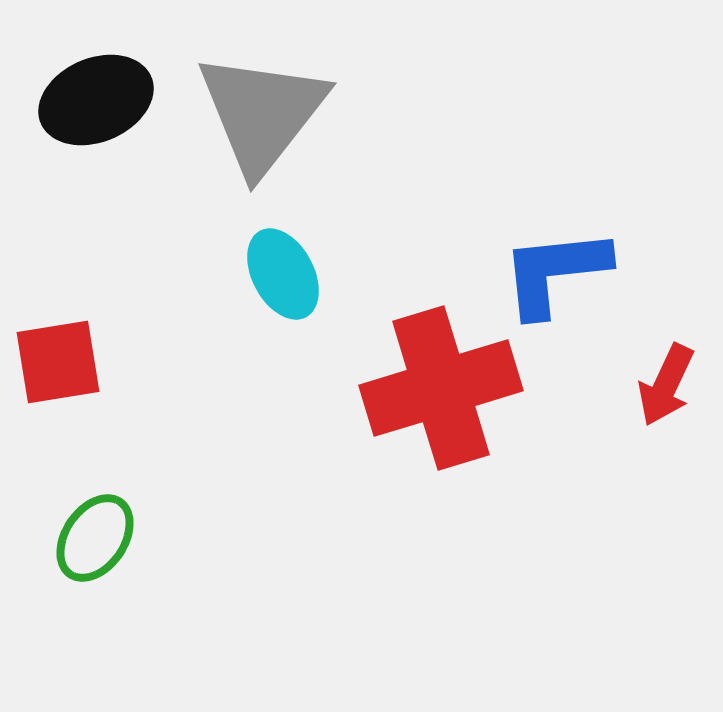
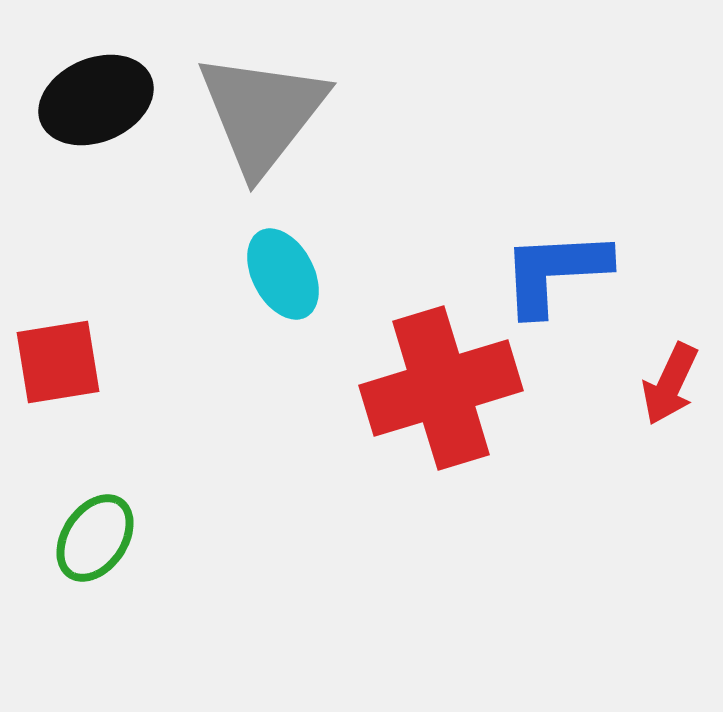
blue L-shape: rotated 3 degrees clockwise
red arrow: moved 4 px right, 1 px up
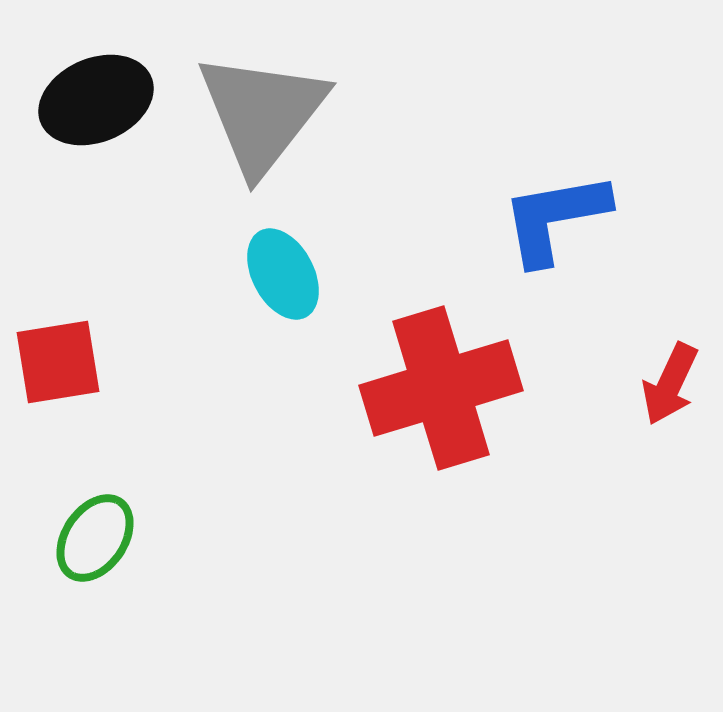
blue L-shape: moved 54 px up; rotated 7 degrees counterclockwise
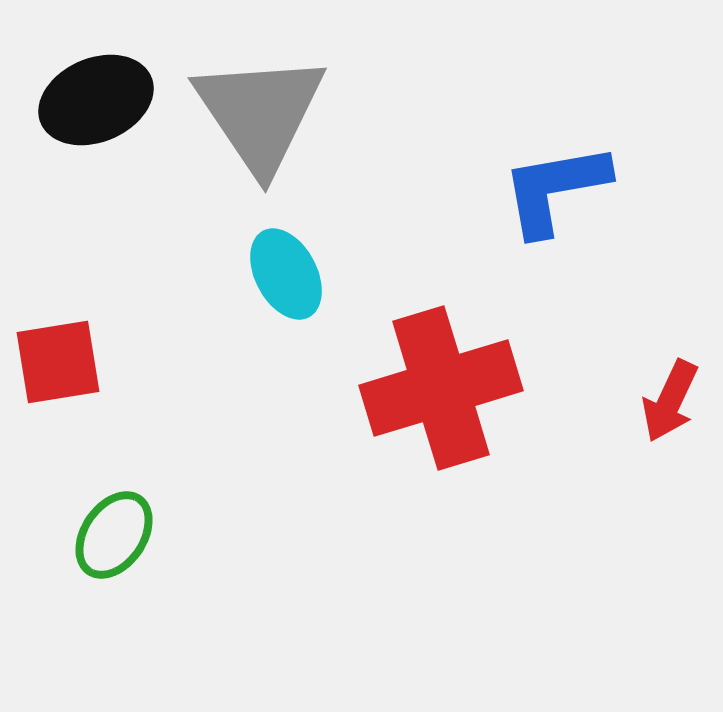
gray triangle: moved 2 px left; rotated 12 degrees counterclockwise
blue L-shape: moved 29 px up
cyan ellipse: moved 3 px right
red arrow: moved 17 px down
green ellipse: moved 19 px right, 3 px up
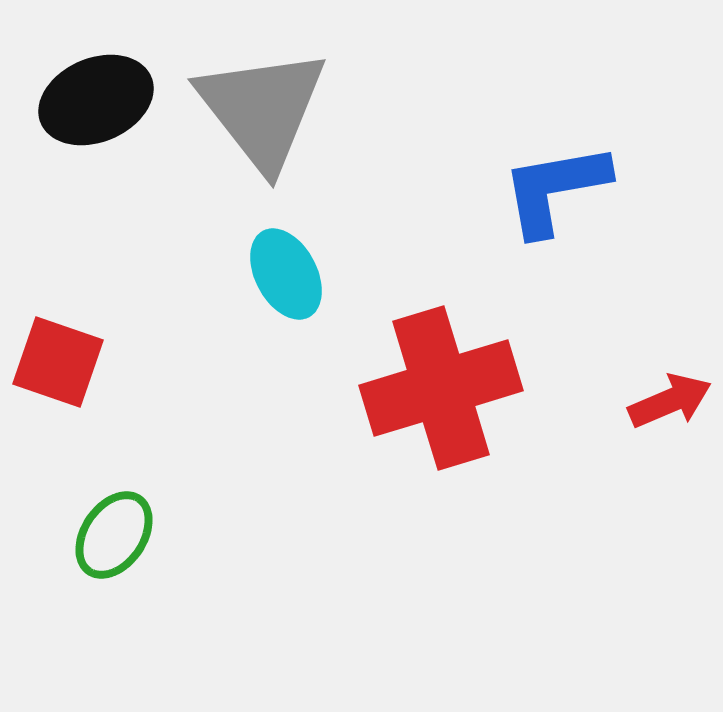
gray triangle: moved 2 px right, 4 px up; rotated 4 degrees counterclockwise
red square: rotated 28 degrees clockwise
red arrow: rotated 138 degrees counterclockwise
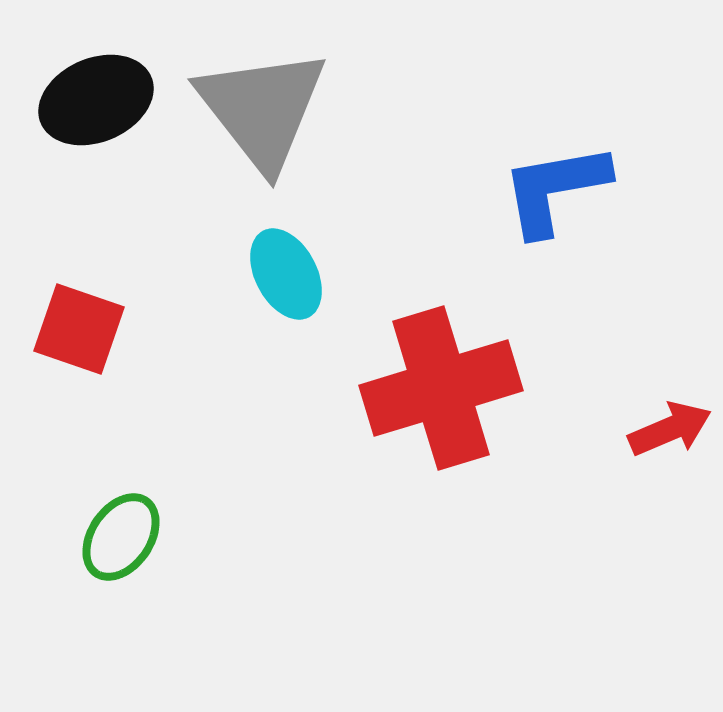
red square: moved 21 px right, 33 px up
red arrow: moved 28 px down
green ellipse: moved 7 px right, 2 px down
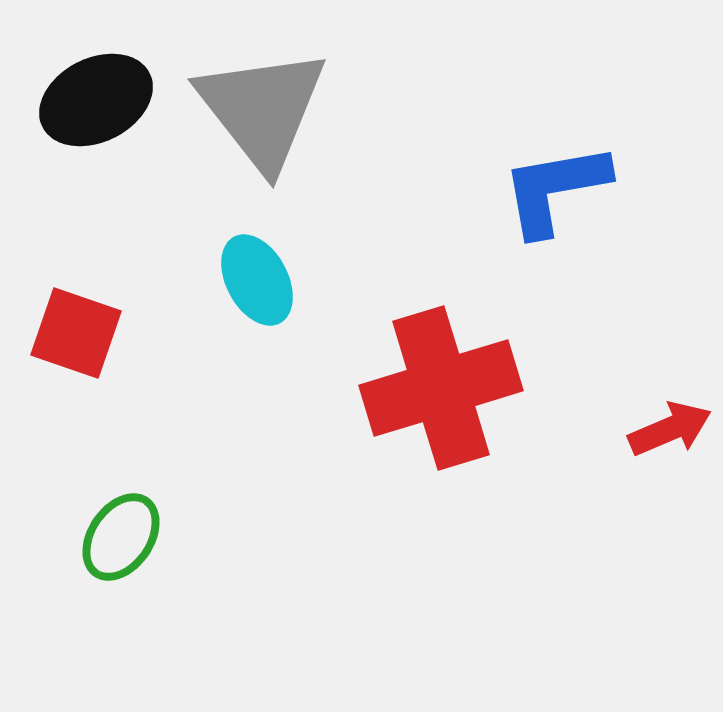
black ellipse: rotated 4 degrees counterclockwise
cyan ellipse: moved 29 px left, 6 px down
red square: moved 3 px left, 4 px down
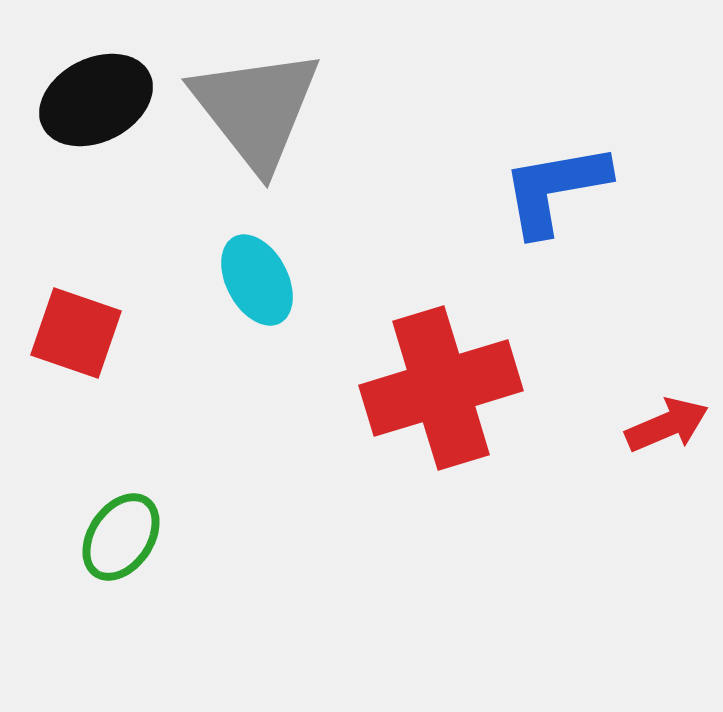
gray triangle: moved 6 px left
red arrow: moved 3 px left, 4 px up
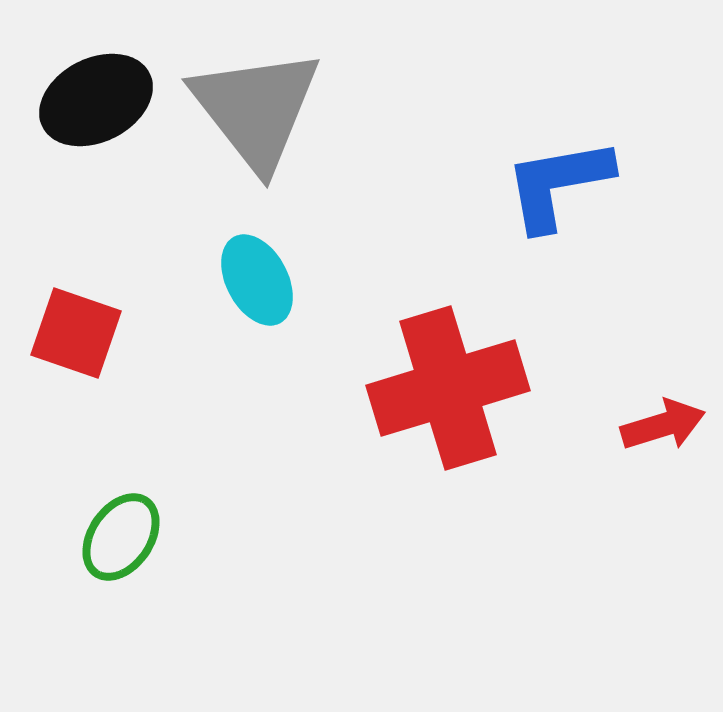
blue L-shape: moved 3 px right, 5 px up
red cross: moved 7 px right
red arrow: moved 4 px left; rotated 6 degrees clockwise
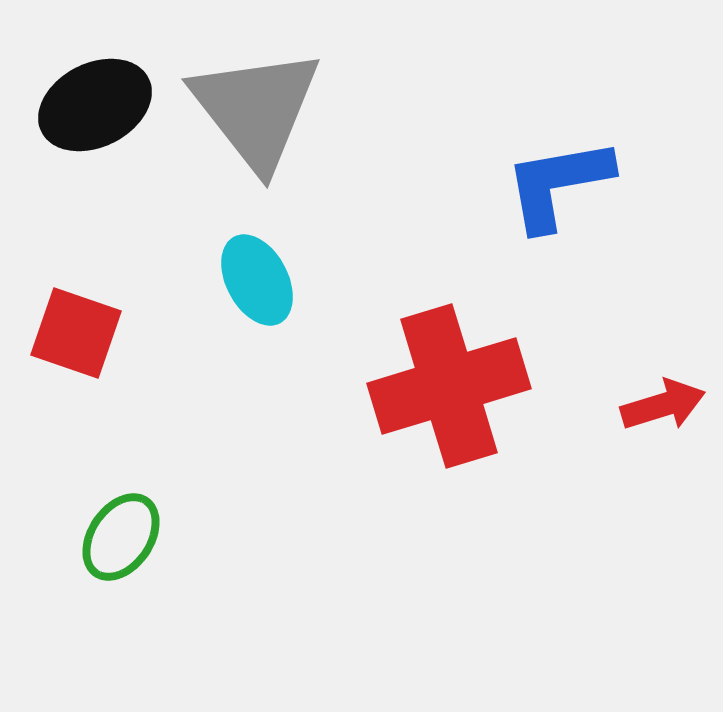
black ellipse: moved 1 px left, 5 px down
red cross: moved 1 px right, 2 px up
red arrow: moved 20 px up
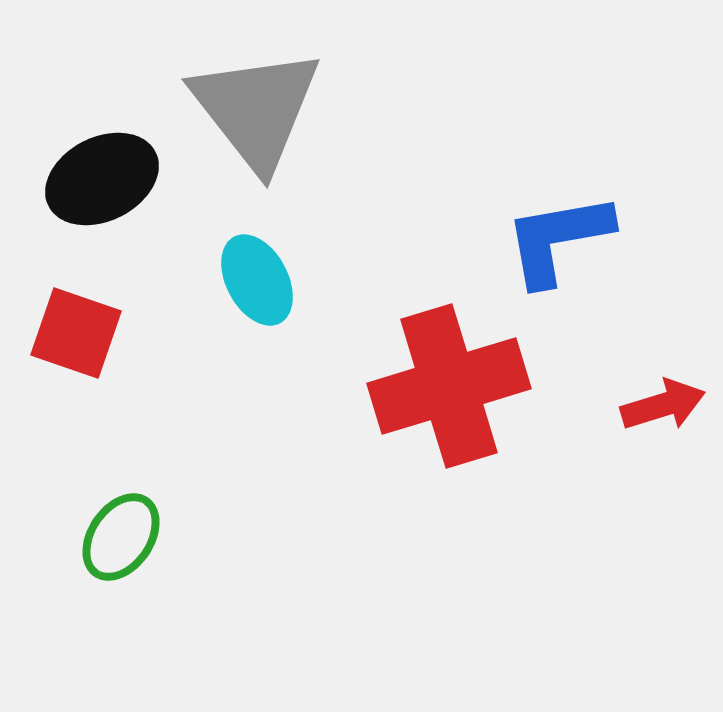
black ellipse: moved 7 px right, 74 px down
blue L-shape: moved 55 px down
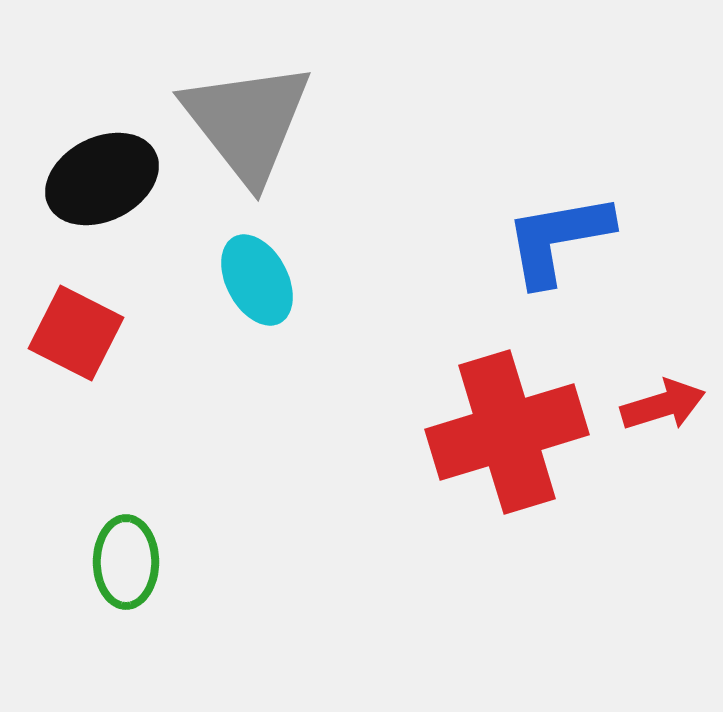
gray triangle: moved 9 px left, 13 px down
red square: rotated 8 degrees clockwise
red cross: moved 58 px right, 46 px down
green ellipse: moved 5 px right, 25 px down; rotated 34 degrees counterclockwise
